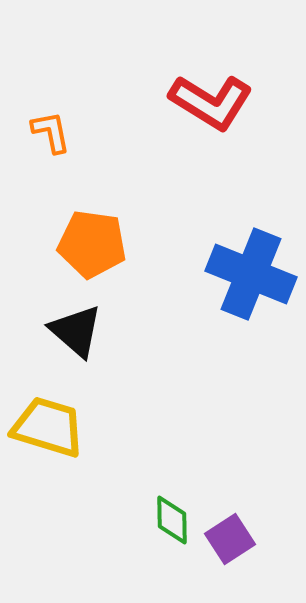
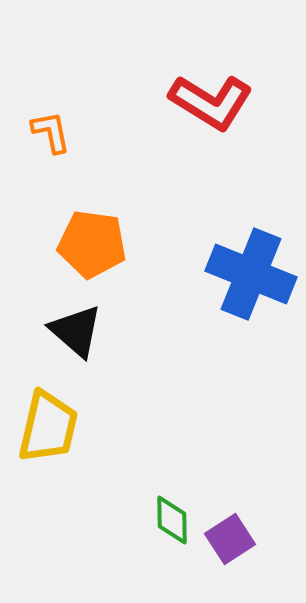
yellow trapezoid: rotated 86 degrees clockwise
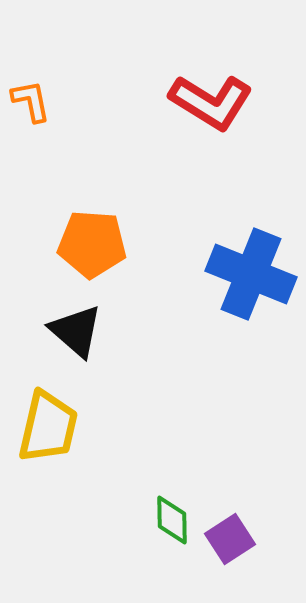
orange L-shape: moved 20 px left, 31 px up
orange pentagon: rotated 4 degrees counterclockwise
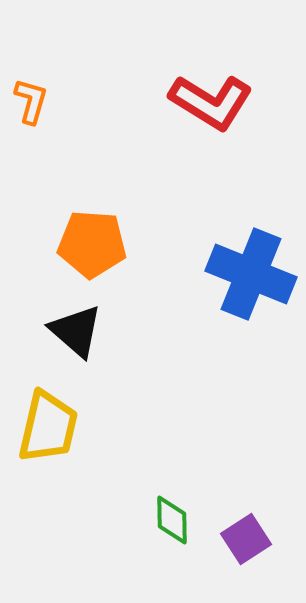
orange L-shape: rotated 27 degrees clockwise
purple square: moved 16 px right
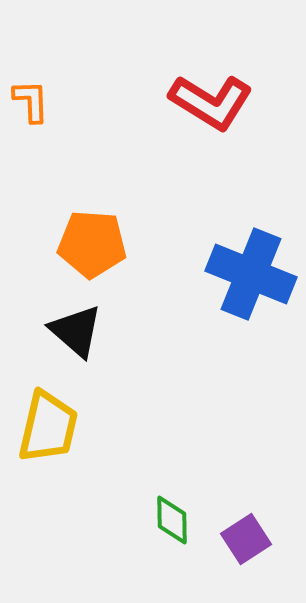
orange L-shape: rotated 18 degrees counterclockwise
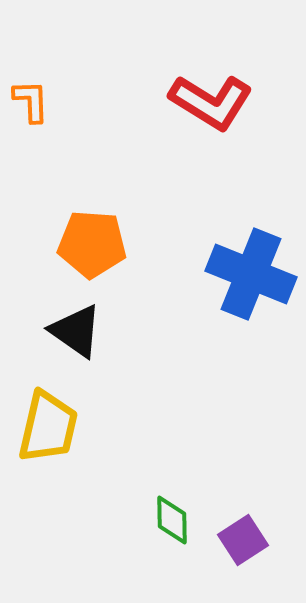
black triangle: rotated 6 degrees counterclockwise
purple square: moved 3 px left, 1 px down
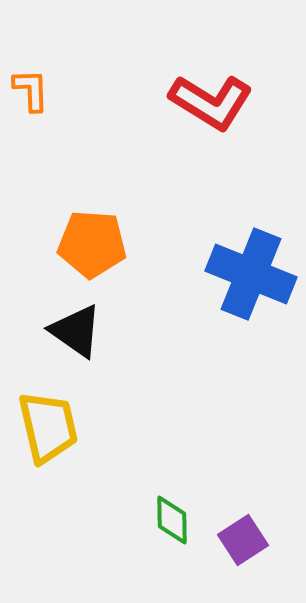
orange L-shape: moved 11 px up
yellow trapezoid: rotated 26 degrees counterclockwise
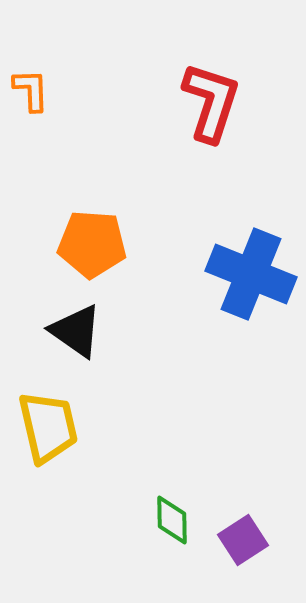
red L-shape: rotated 104 degrees counterclockwise
